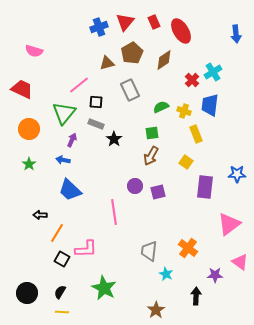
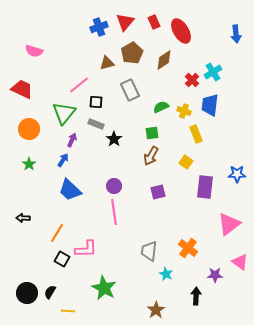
blue arrow at (63, 160): rotated 112 degrees clockwise
purple circle at (135, 186): moved 21 px left
black arrow at (40, 215): moved 17 px left, 3 px down
black semicircle at (60, 292): moved 10 px left
yellow line at (62, 312): moved 6 px right, 1 px up
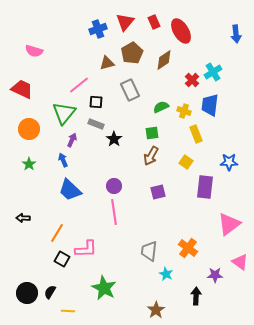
blue cross at (99, 27): moved 1 px left, 2 px down
blue arrow at (63, 160): rotated 56 degrees counterclockwise
blue star at (237, 174): moved 8 px left, 12 px up
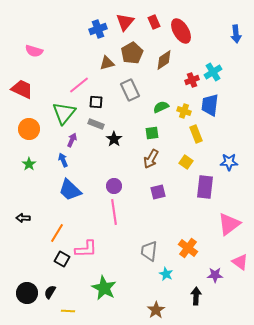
red cross at (192, 80): rotated 24 degrees clockwise
brown arrow at (151, 156): moved 3 px down
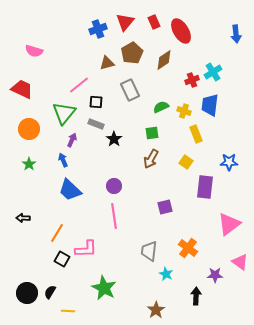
purple square at (158, 192): moved 7 px right, 15 px down
pink line at (114, 212): moved 4 px down
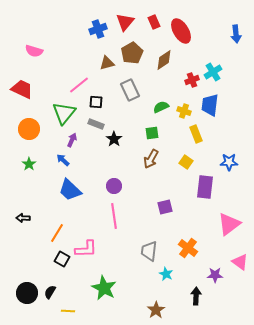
blue arrow at (63, 160): rotated 24 degrees counterclockwise
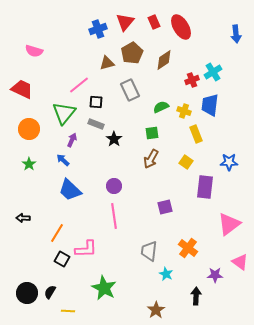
red ellipse at (181, 31): moved 4 px up
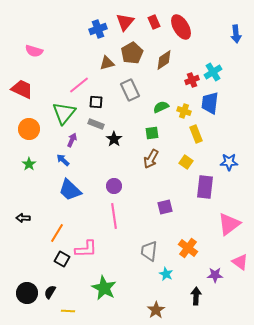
blue trapezoid at (210, 105): moved 2 px up
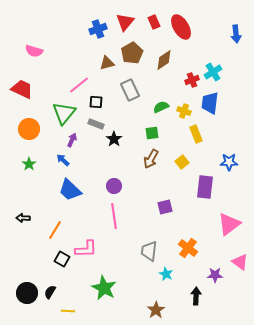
yellow square at (186, 162): moved 4 px left; rotated 16 degrees clockwise
orange line at (57, 233): moved 2 px left, 3 px up
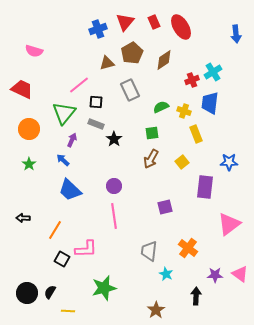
pink triangle at (240, 262): moved 12 px down
green star at (104, 288): rotated 30 degrees clockwise
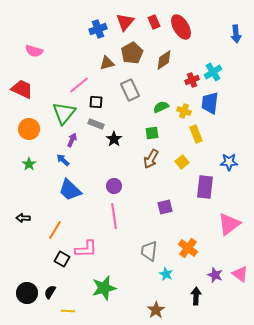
purple star at (215, 275): rotated 21 degrees clockwise
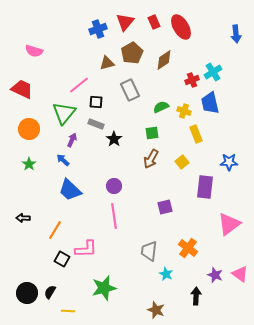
blue trapezoid at (210, 103): rotated 20 degrees counterclockwise
brown star at (156, 310): rotated 18 degrees counterclockwise
